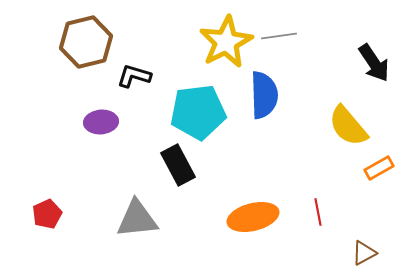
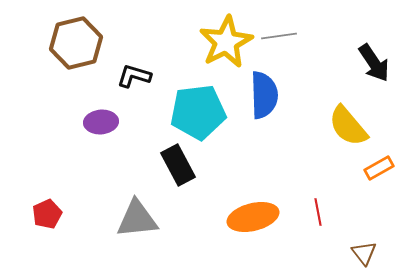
brown hexagon: moved 10 px left, 1 px down
brown triangle: rotated 40 degrees counterclockwise
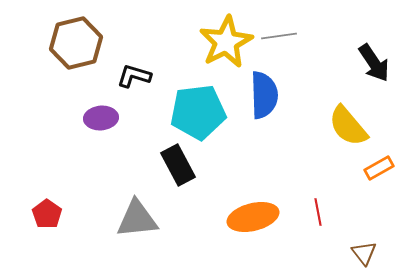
purple ellipse: moved 4 px up
red pentagon: rotated 12 degrees counterclockwise
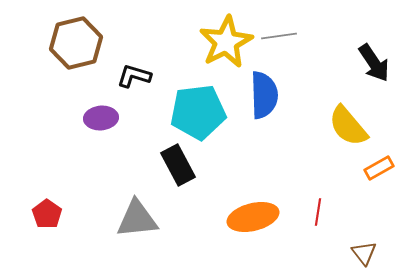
red line: rotated 20 degrees clockwise
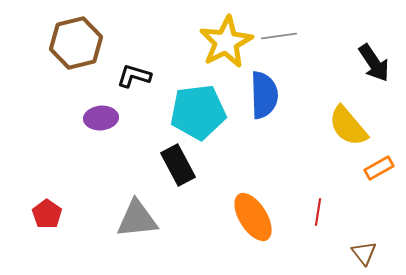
orange ellipse: rotated 72 degrees clockwise
